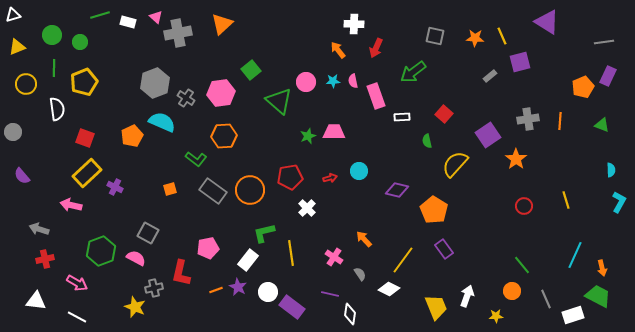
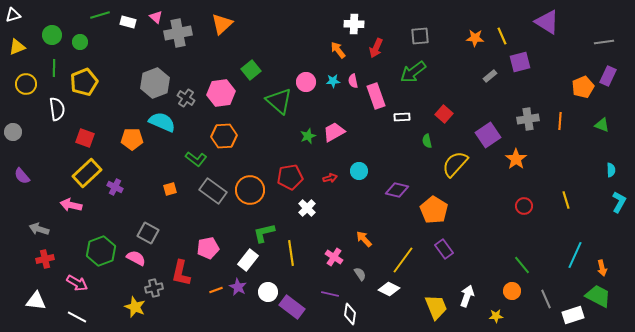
gray square at (435, 36): moved 15 px left; rotated 18 degrees counterclockwise
pink trapezoid at (334, 132): rotated 30 degrees counterclockwise
orange pentagon at (132, 136): moved 3 px down; rotated 25 degrees clockwise
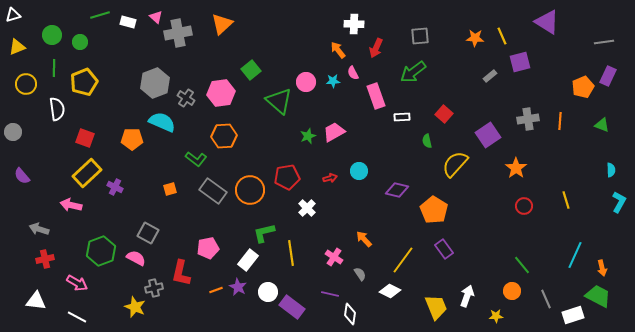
pink semicircle at (353, 81): moved 8 px up; rotated 16 degrees counterclockwise
orange star at (516, 159): moved 9 px down
red pentagon at (290, 177): moved 3 px left
white diamond at (389, 289): moved 1 px right, 2 px down
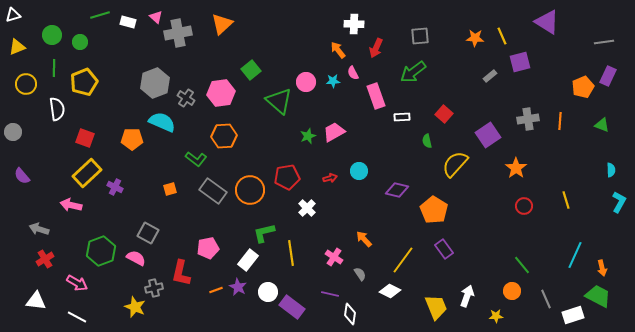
red cross at (45, 259): rotated 18 degrees counterclockwise
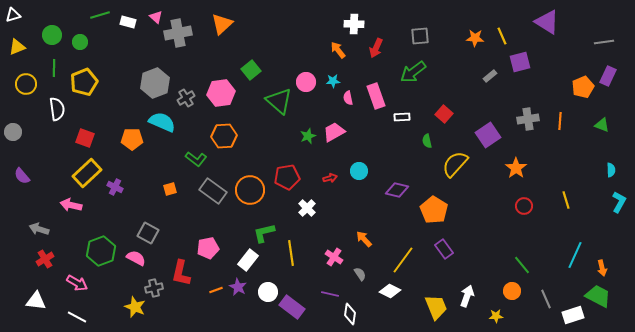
pink semicircle at (353, 73): moved 5 px left, 25 px down; rotated 16 degrees clockwise
gray cross at (186, 98): rotated 24 degrees clockwise
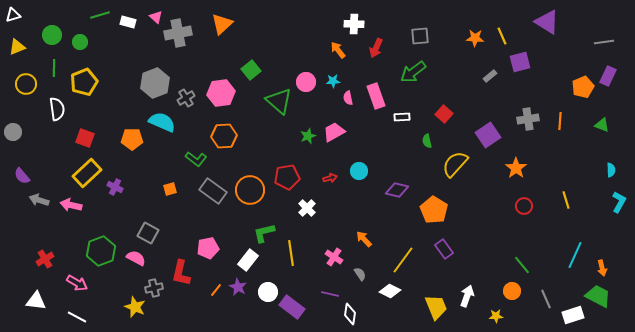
gray arrow at (39, 229): moved 29 px up
orange line at (216, 290): rotated 32 degrees counterclockwise
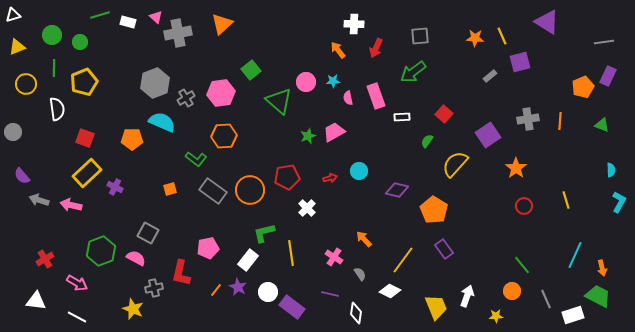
green semicircle at (427, 141): rotated 48 degrees clockwise
yellow star at (135, 307): moved 2 px left, 2 px down
white diamond at (350, 314): moved 6 px right, 1 px up
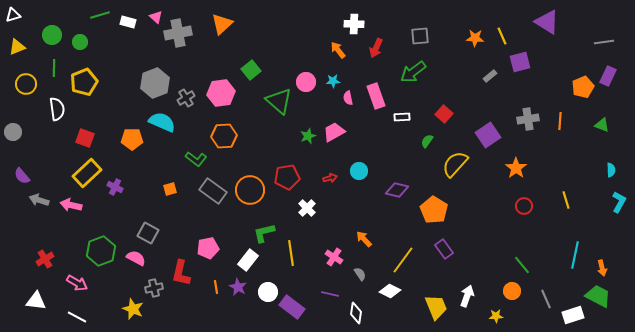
cyan line at (575, 255): rotated 12 degrees counterclockwise
orange line at (216, 290): moved 3 px up; rotated 48 degrees counterclockwise
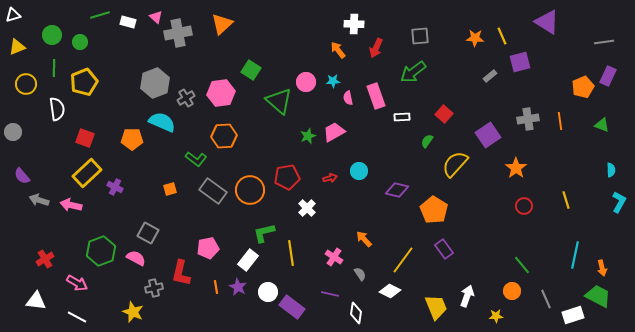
green square at (251, 70): rotated 18 degrees counterclockwise
orange line at (560, 121): rotated 12 degrees counterclockwise
yellow star at (133, 309): moved 3 px down
